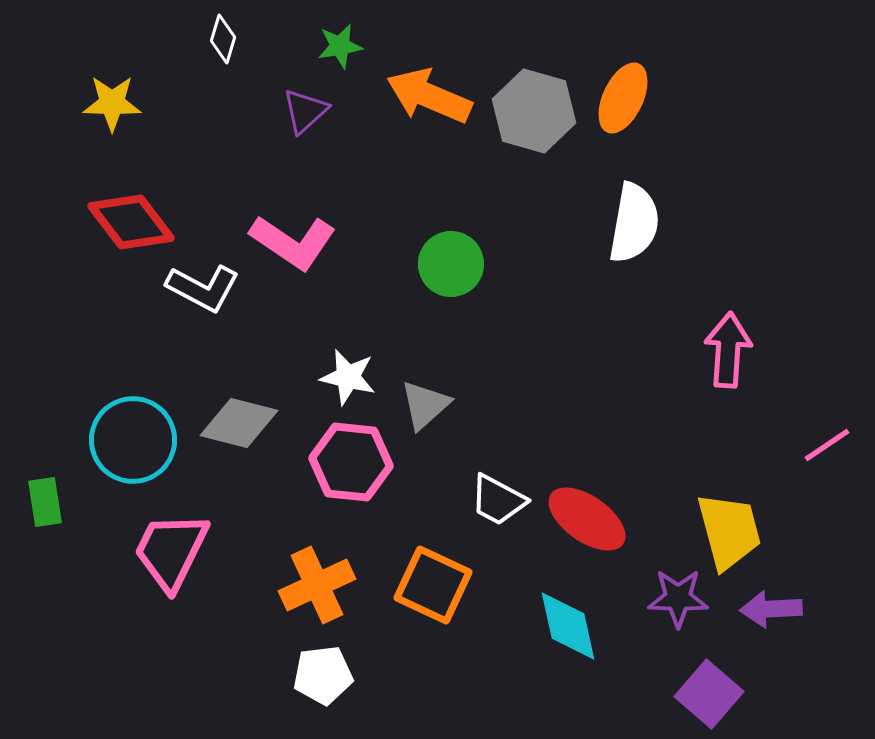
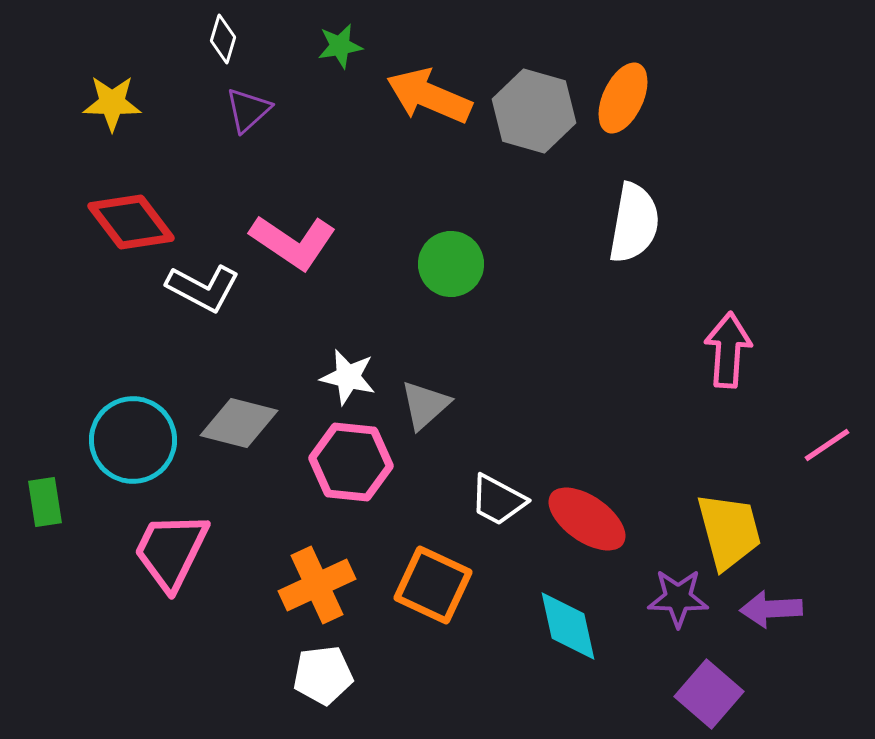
purple triangle: moved 57 px left, 1 px up
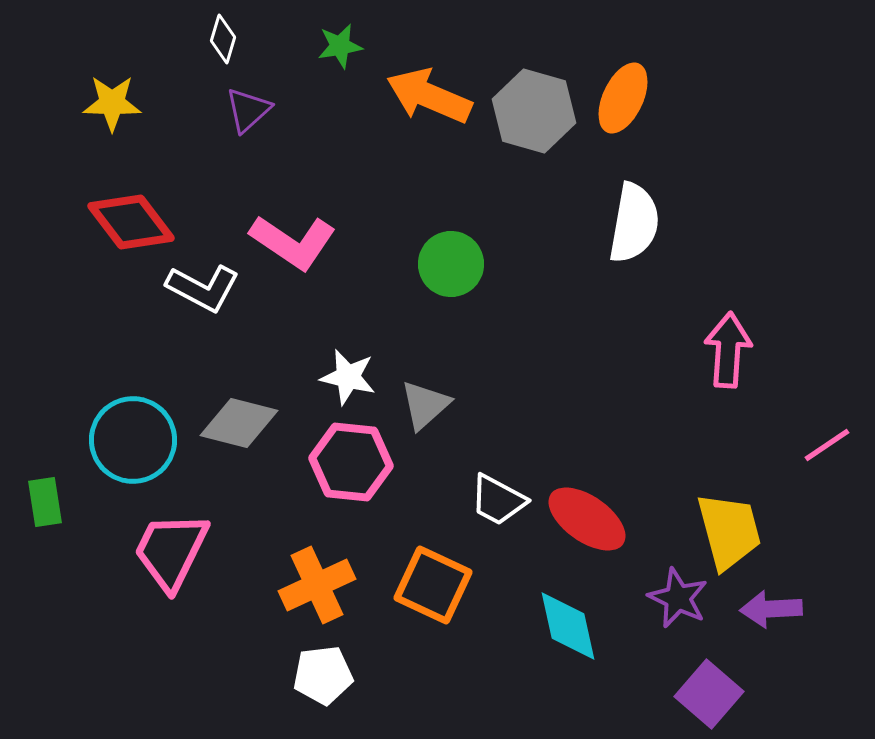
purple star: rotated 24 degrees clockwise
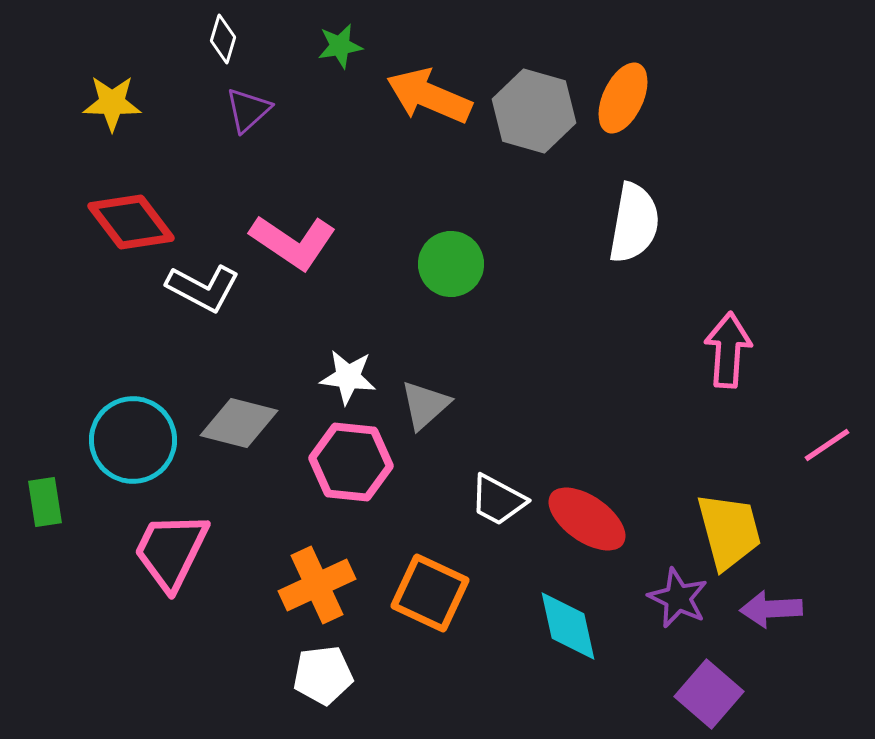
white star: rotated 6 degrees counterclockwise
orange square: moved 3 px left, 8 px down
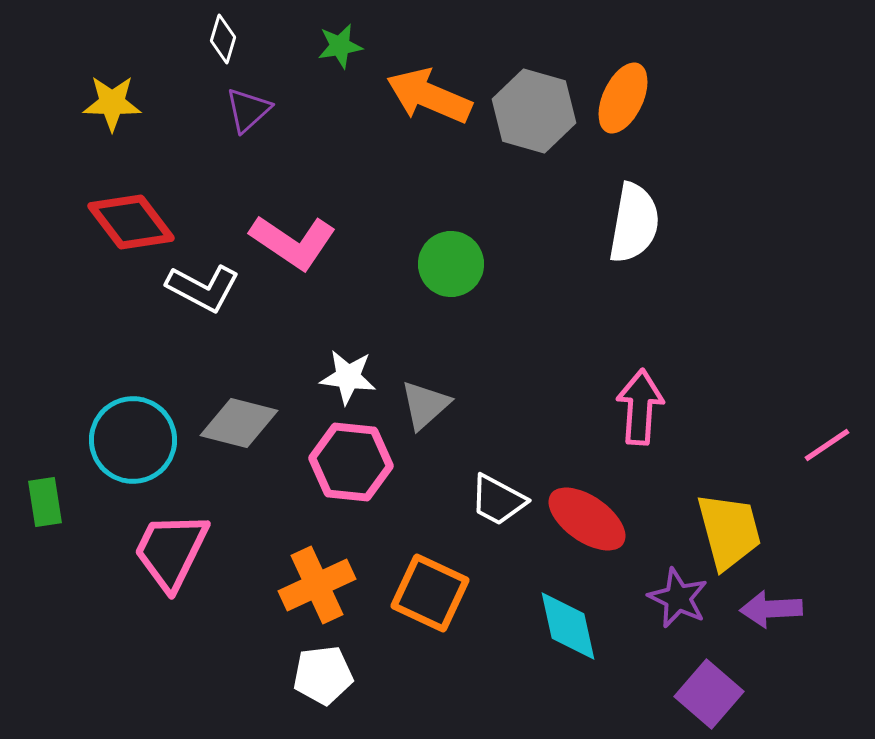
pink arrow: moved 88 px left, 57 px down
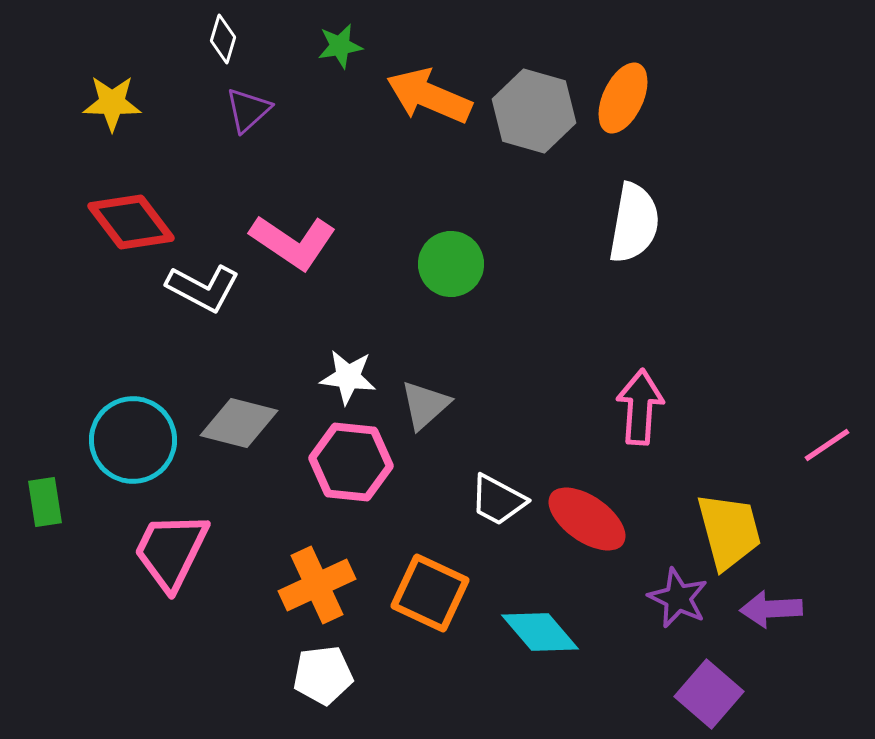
cyan diamond: moved 28 px left, 6 px down; rotated 28 degrees counterclockwise
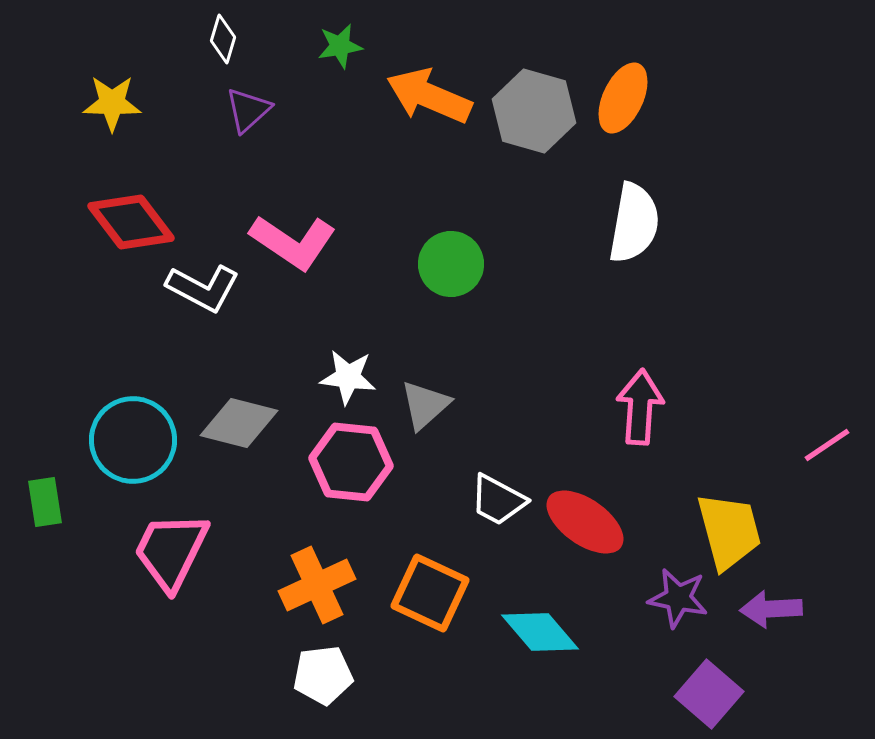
red ellipse: moved 2 px left, 3 px down
purple star: rotated 14 degrees counterclockwise
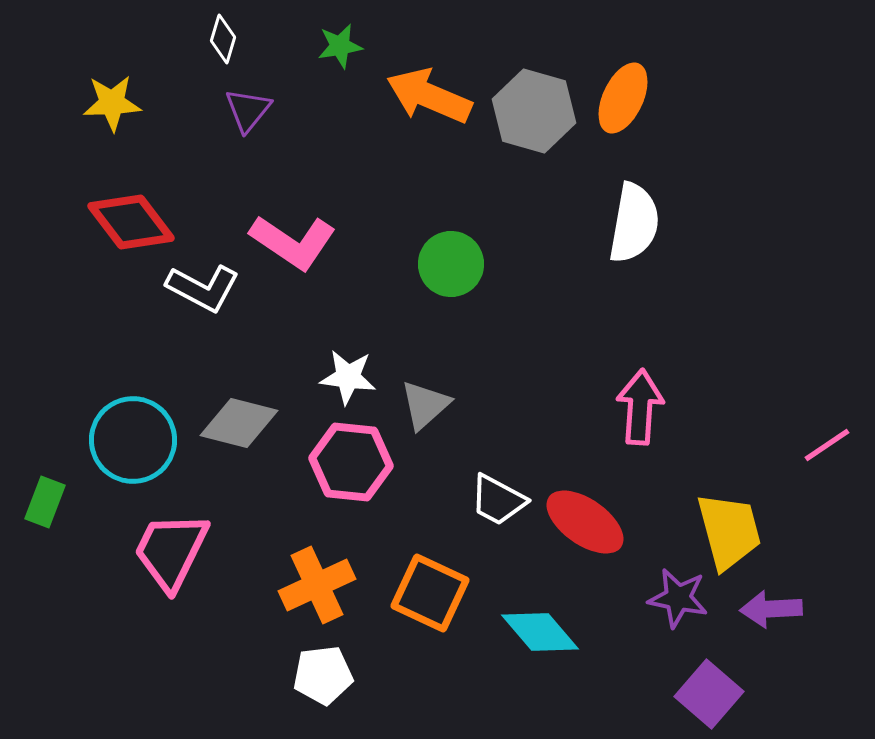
yellow star: rotated 4 degrees counterclockwise
purple triangle: rotated 9 degrees counterclockwise
green rectangle: rotated 30 degrees clockwise
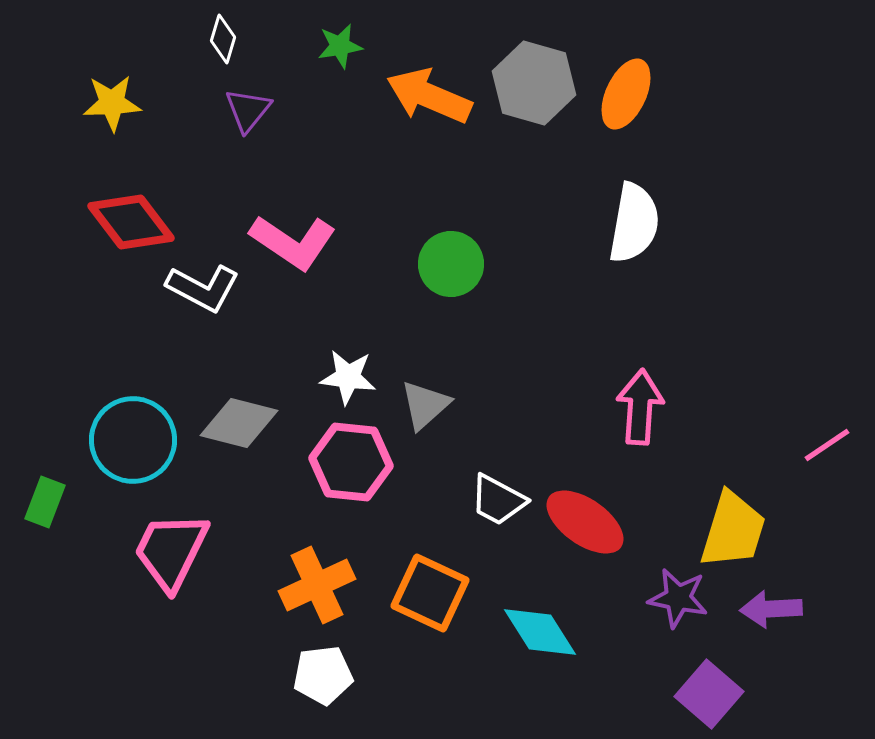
orange ellipse: moved 3 px right, 4 px up
gray hexagon: moved 28 px up
yellow trapezoid: moved 4 px right, 1 px up; rotated 32 degrees clockwise
cyan diamond: rotated 8 degrees clockwise
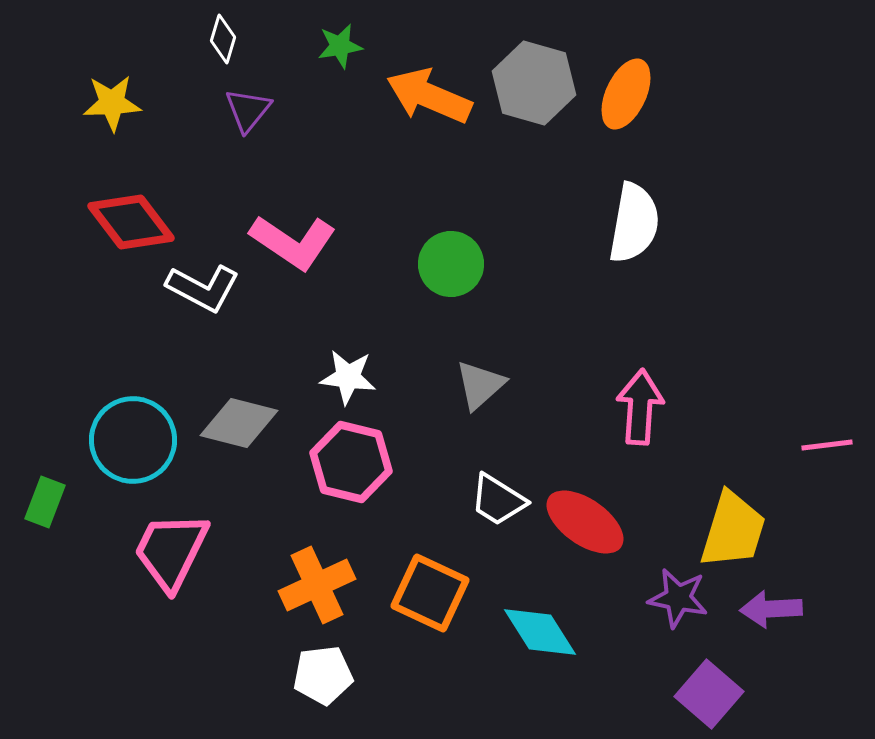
gray triangle: moved 55 px right, 20 px up
pink line: rotated 27 degrees clockwise
pink hexagon: rotated 8 degrees clockwise
white trapezoid: rotated 4 degrees clockwise
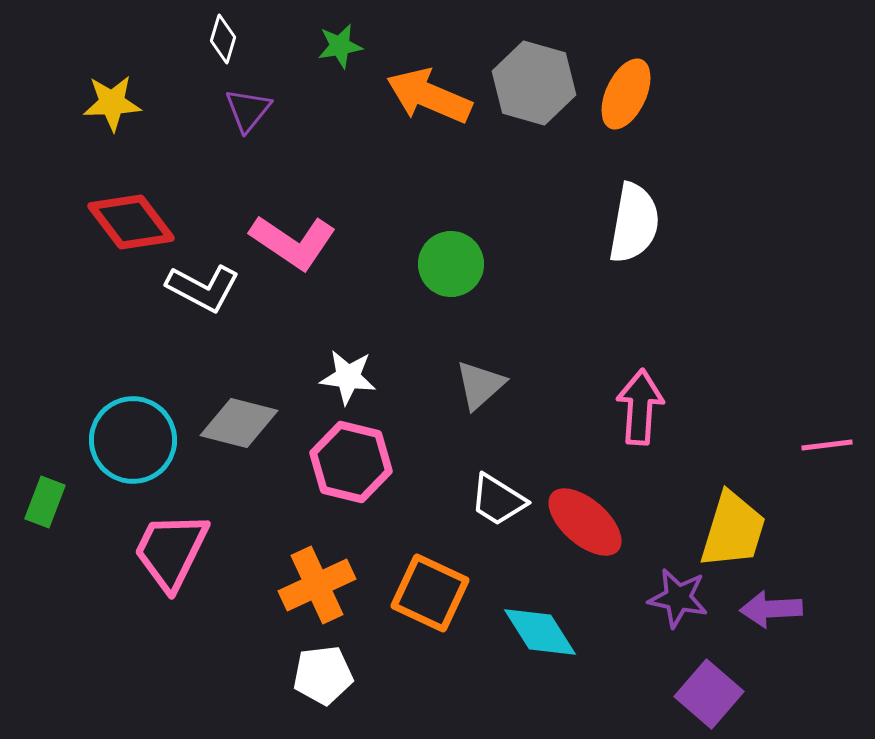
red ellipse: rotated 6 degrees clockwise
